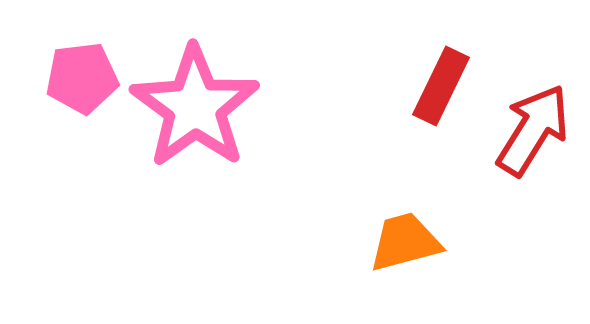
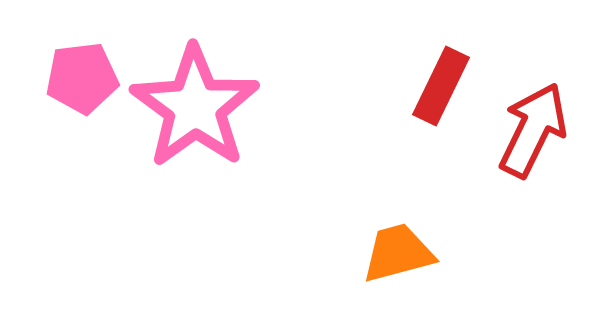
red arrow: rotated 6 degrees counterclockwise
orange trapezoid: moved 7 px left, 11 px down
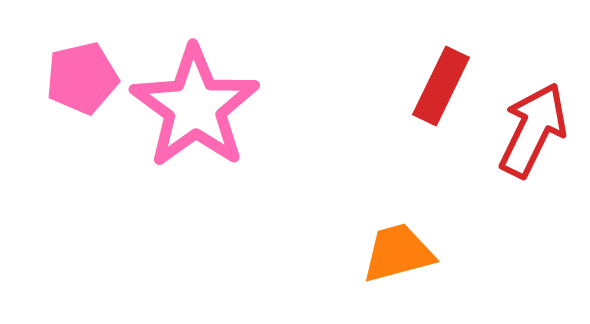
pink pentagon: rotated 6 degrees counterclockwise
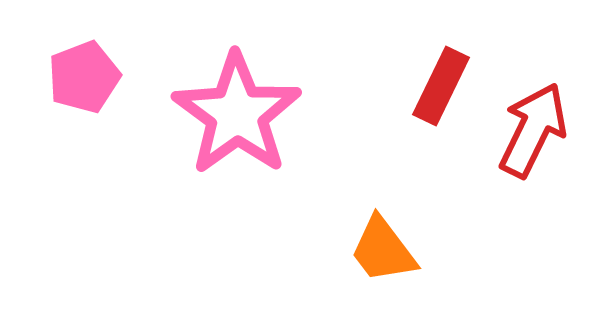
pink pentagon: moved 2 px right, 1 px up; rotated 8 degrees counterclockwise
pink star: moved 42 px right, 7 px down
orange trapezoid: moved 15 px left, 3 px up; rotated 112 degrees counterclockwise
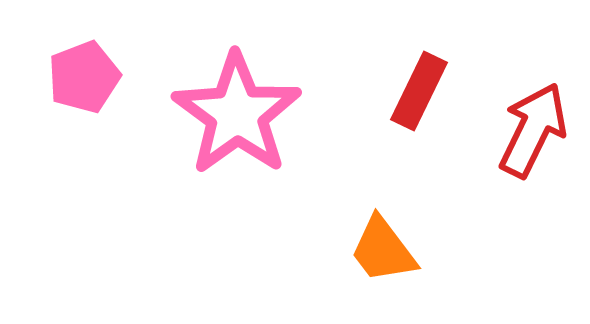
red rectangle: moved 22 px left, 5 px down
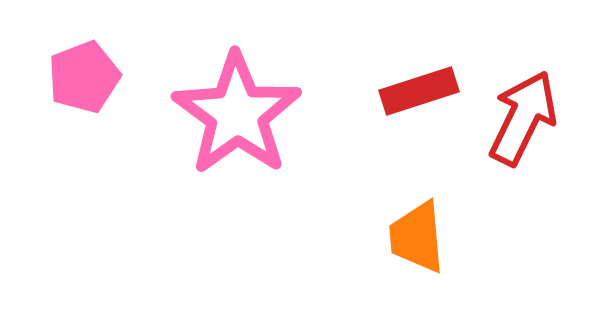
red rectangle: rotated 46 degrees clockwise
red arrow: moved 10 px left, 12 px up
orange trapezoid: moved 34 px right, 13 px up; rotated 32 degrees clockwise
